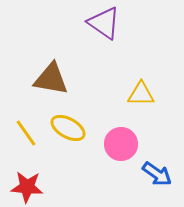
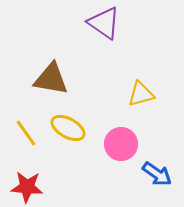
yellow triangle: rotated 16 degrees counterclockwise
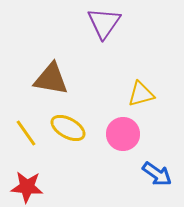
purple triangle: rotated 30 degrees clockwise
pink circle: moved 2 px right, 10 px up
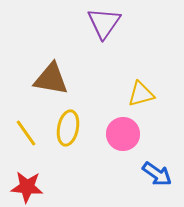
yellow ellipse: rotated 72 degrees clockwise
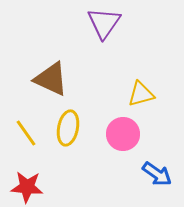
brown triangle: rotated 15 degrees clockwise
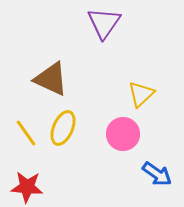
yellow triangle: rotated 28 degrees counterclockwise
yellow ellipse: moved 5 px left; rotated 12 degrees clockwise
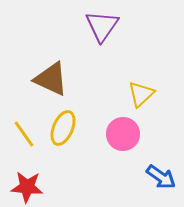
purple triangle: moved 2 px left, 3 px down
yellow line: moved 2 px left, 1 px down
blue arrow: moved 4 px right, 3 px down
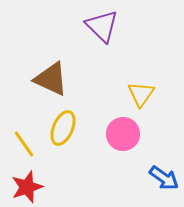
purple triangle: rotated 21 degrees counterclockwise
yellow triangle: rotated 12 degrees counterclockwise
yellow line: moved 10 px down
blue arrow: moved 3 px right, 1 px down
red star: rotated 24 degrees counterclockwise
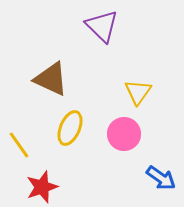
yellow triangle: moved 3 px left, 2 px up
yellow ellipse: moved 7 px right
pink circle: moved 1 px right
yellow line: moved 5 px left, 1 px down
blue arrow: moved 3 px left
red star: moved 15 px right
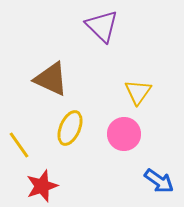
blue arrow: moved 2 px left, 3 px down
red star: moved 1 px up
